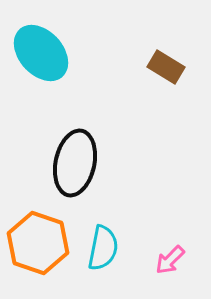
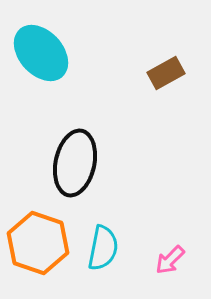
brown rectangle: moved 6 px down; rotated 60 degrees counterclockwise
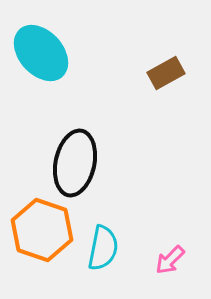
orange hexagon: moved 4 px right, 13 px up
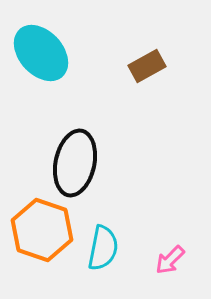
brown rectangle: moved 19 px left, 7 px up
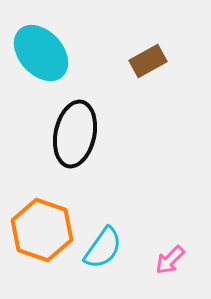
brown rectangle: moved 1 px right, 5 px up
black ellipse: moved 29 px up
cyan semicircle: rotated 24 degrees clockwise
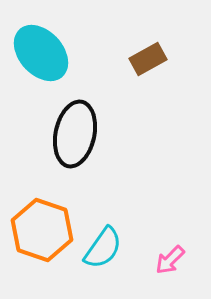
brown rectangle: moved 2 px up
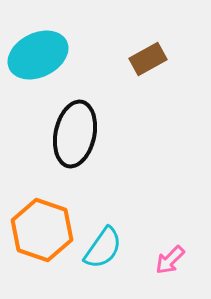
cyan ellipse: moved 3 px left, 2 px down; rotated 74 degrees counterclockwise
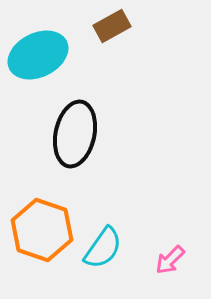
brown rectangle: moved 36 px left, 33 px up
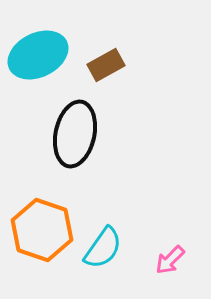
brown rectangle: moved 6 px left, 39 px down
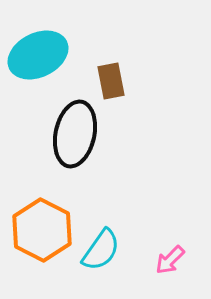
brown rectangle: moved 5 px right, 16 px down; rotated 72 degrees counterclockwise
orange hexagon: rotated 8 degrees clockwise
cyan semicircle: moved 2 px left, 2 px down
